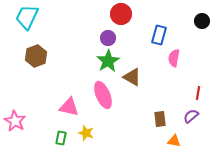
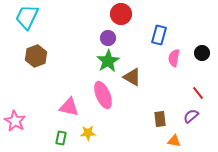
black circle: moved 32 px down
red line: rotated 48 degrees counterclockwise
yellow star: moved 2 px right; rotated 21 degrees counterclockwise
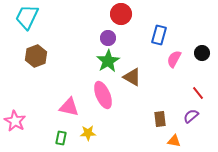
pink semicircle: moved 1 px down; rotated 18 degrees clockwise
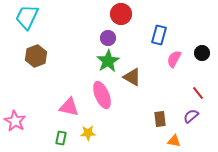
pink ellipse: moved 1 px left
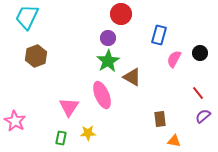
black circle: moved 2 px left
pink triangle: rotated 50 degrees clockwise
purple semicircle: moved 12 px right
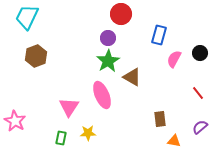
purple semicircle: moved 3 px left, 11 px down
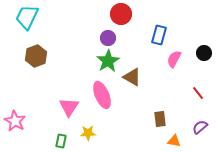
black circle: moved 4 px right
green rectangle: moved 3 px down
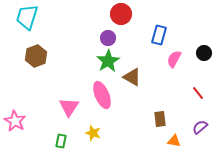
cyan trapezoid: rotated 8 degrees counterclockwise
yellow star: moved 5 px right; rotated 21 degrees clockwise
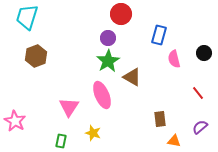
pink semicircle: rotated 42 degrees counterclockwise
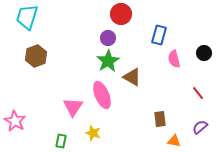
pink triangle: moved 4 px right
